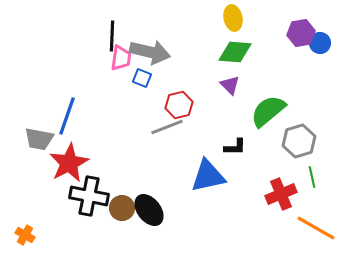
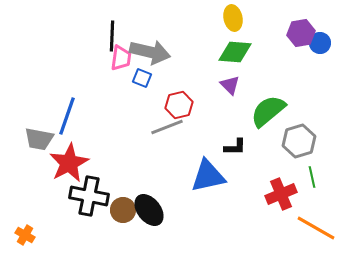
brown circle: moved 1 px right, 2 px down
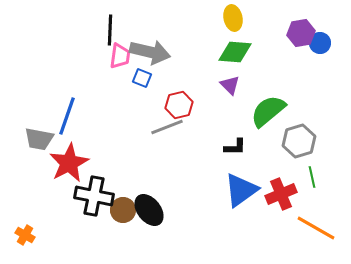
black line: moved 2 px left, 6 px up
pink trapezoid: moved 1 px left, 2 px up
blue triangle: moved 33 px right, 14 px down; rotated 24 degrees counterclockwise
black cross: moved 5 px right
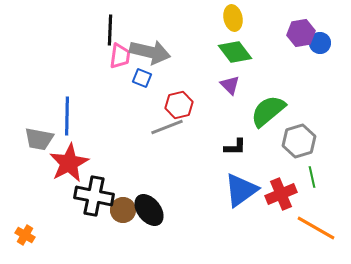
green diamond: rotated 48 degrees clockwise
blue line: rotated 18 degrees counterclockwise
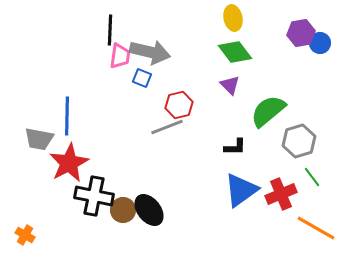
green line: rotated 25 degrees counterclockwise
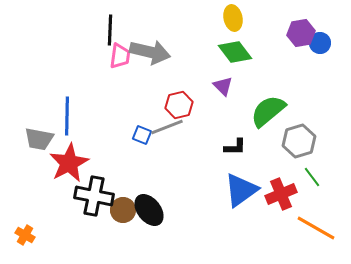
blue square: moved 57 px down
purple triangle: moved 7 px left, 1 px down
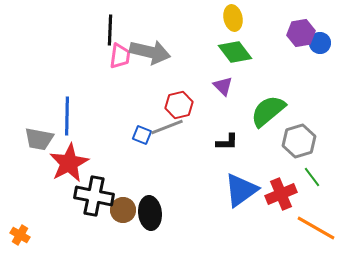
black L-shape: moved 8 px left, 5 px up
black ellipse: moved 1 px right, 3 px down; rotated 32 degrees clockwise
orange cross: moved 5 px left
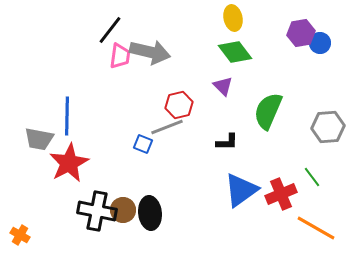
black line: rotated 36 degrees clockwise
green semicircle: rotated 27 degrees counterclockwise
blue square: moved 1 px right, 9 px down
gray hexagon: moved 29 px right, 14 px up; rotated 12 degrees clockwise
black cross: moved 3 px right, 15 px down
